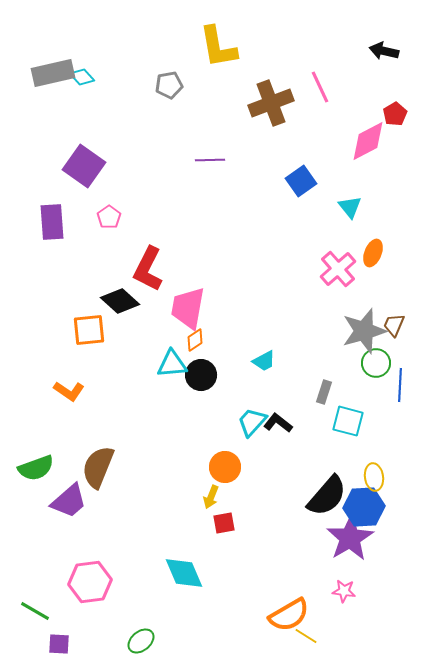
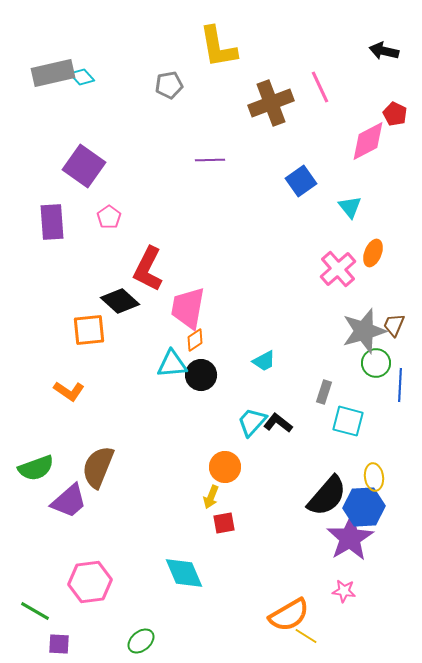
red pentagon at (395, 114): rotated 15 degrees counterclockwise
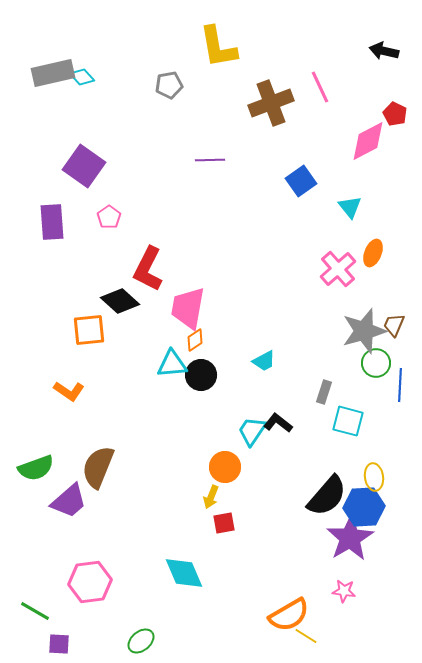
cyan trapezoid at (252, 422): moved 9 px down; rotated 8 degrees counterclockwise
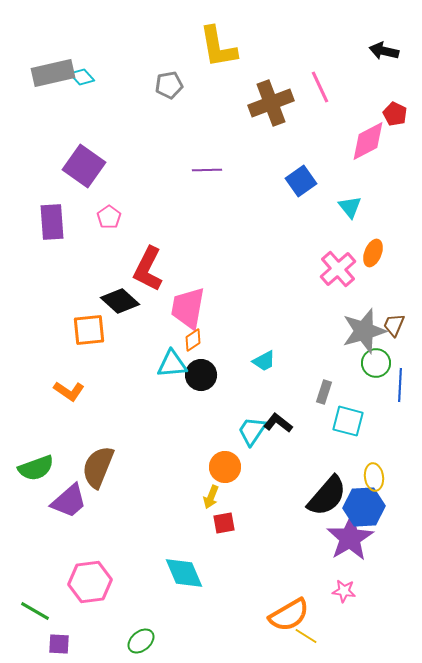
purple line at (210, 160): moved 3 px left, 10 px down
orange diamond at (195, 340): moved 2 px left
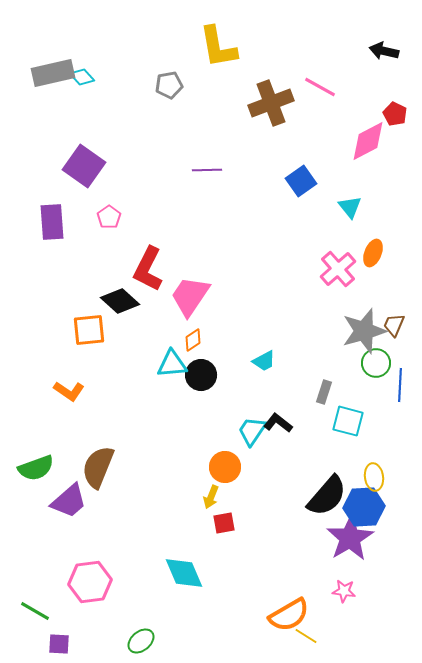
pink line at (320, 87): rotated 36 degrees counterclockwise
pink trapezoid at (188, 308): moved 2 px right, 12 px up; rotated 24 degrees clockwise
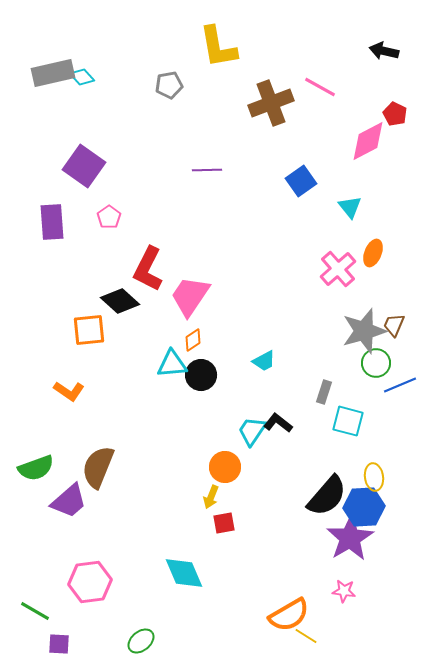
blue line at (400, 385): rotated 64 degrees clockwise
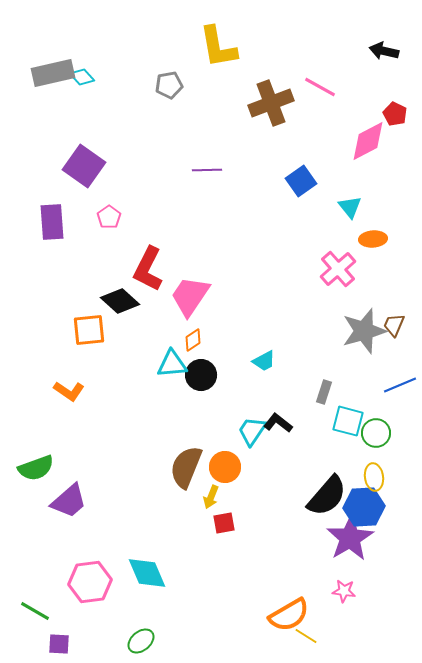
orange ellipse at (373, 253): moved 14 px up; rotated 64 degrees clockwise
green circle at (376, 363): moved 70 px down
brown semicircle at (98, 467): moved 88 px right
cyan diamond at (184, 573): moved 37 px left
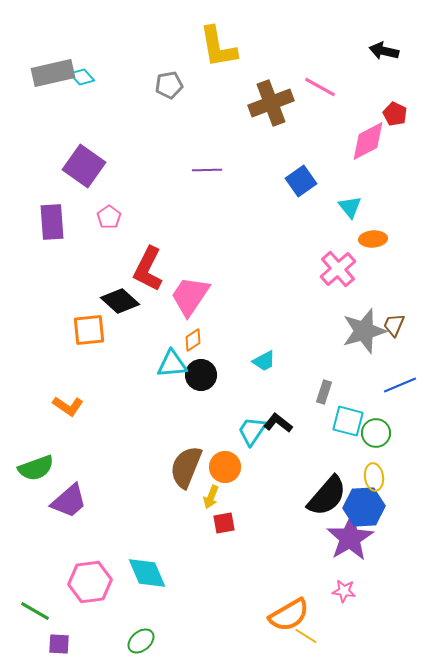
orange L-shape at (69, 391): moved 1 px left, 15 px down
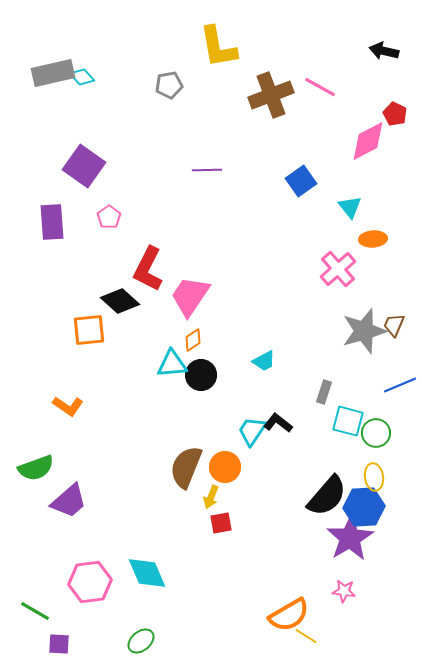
brown cross at (271, 103): moved 8 px up
red square at (224, 523): moved 3 px left
